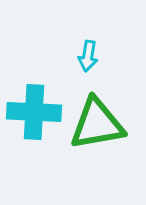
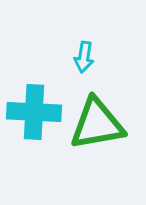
cyan arrow: moved 4 px left, 1 px down
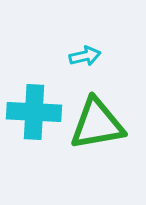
cyan arrow: moved 1 px right, 1 px up; rotated 112 degrees counterclockwise
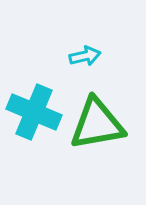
cyan cross: rotated 20 degrees clockwise
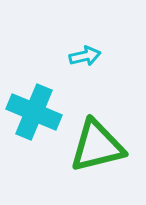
green triangle: moved 22 px down; rotated 4 degrees counterclockwise
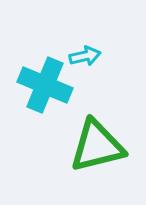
cyan cross: moved 11 px right, 27 px up
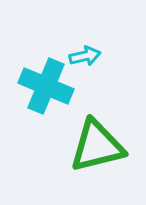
cyan cross: moved 1 px right, 1 px down
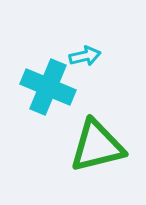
cyan cross: moved 2 px right, 1 px down
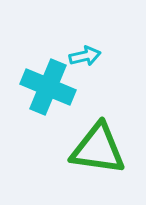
green triangle: moved 1 px right, 3 px down; rotated 22 degrees clockwise
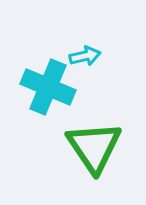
green triangle: moved 4 px left, 2 px up; rotated 48 degrees clockwise
